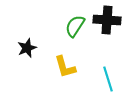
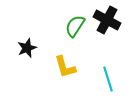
black cross: rotated 24 degrees clockwise
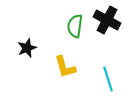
green semicircle: rotated 25 degrees counterclockwise
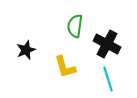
black cross: moved 24 px down
black star: moved 1 px left, 2 px down
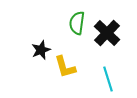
green semicircle: moved 2 px right, 3 px up
black cross: moved 11 px up; rotated 16 degrees clockwise
black star: moved 15 px right
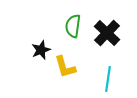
green semicircle: moved 4 px left, 3 px down
cyan line: rotated 25 degrees clockwise
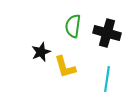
black cross: rotated 28 degrees counterclockwise
black star: moved 2 px down
cyan line: moved 1 px left
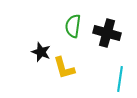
black star: rotated 30 degrees counterclockwise
yellow L-shape: moved 1 px left, 1 px down
cyan line: moved 13 px right
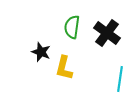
green semicircle: moved 1 px left, 1 px down
black cross: rotated 20 degrees clockwise
yellow L-shape: rotated 30 degrees clockwise
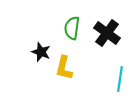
green semicircle: moved 1 px down
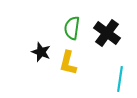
yellow L-shape: moved 4 px right, 5 px up
